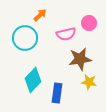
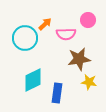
orange arrow: moved 5 px right, 9 px down
pink circle: moved 1 px left, 3 px up
pink semicircle: rotated 12 degrees clockwise
brown star: moved 1 px left
cyan diamond: rotated 20 degrees clockwise
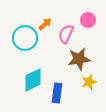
pink semicircle: rotated 114 degrees clockwise
yellow star: rotated 28 degrees counterclockwise
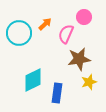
pink circle: moved 4 px left, 3 px up
cyan circle: moved 6 px left, 5 px up
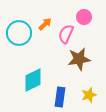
yellow star: moved 13 px down
blue rectangle: moved 3 px right, 4 px down
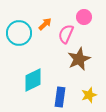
brown star: rotated 15 degrees counterclockwise
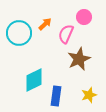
cyan diamond: moved 1 px right
blue rectangle: moved 4 px left, 1 px up
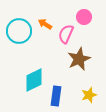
orange arrow: rotated 104 degrees counterclockwise
cyan circle: moved 2 px up
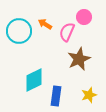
pink semicircle: moved 1 px right, 2 px up
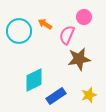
pink semicircle: moved 3 px down
brown star: rotated 15 degrees clockwise
blue rectangle: rotated 48 degrees clockwise
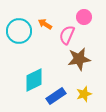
yellow star: moved 5 px left, 1 px up
